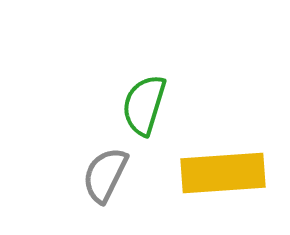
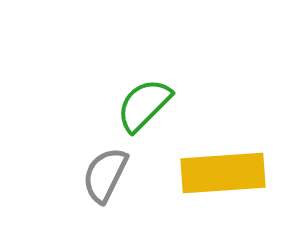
green semicircle: rotated 28 degrees clockwise
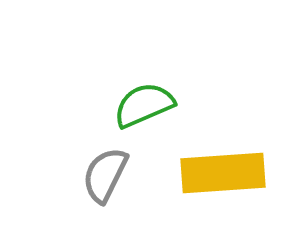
green semicircle: rotated 22 degrees clockwise
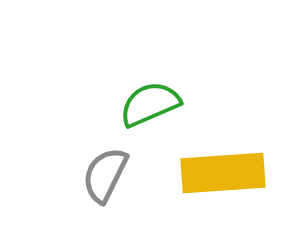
green semicircle: moved 6 px right, 1 px up
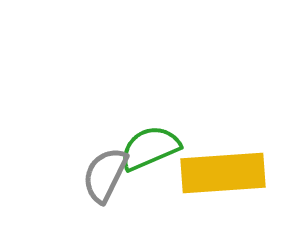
green semicircle: moved 44 px down
